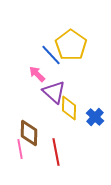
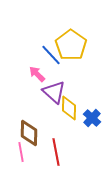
blue cross: moved 3 px left, 1 px down
pink line: moved 1 px right, 3 px down
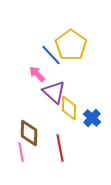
red line: moved 4 px right, 4 px up
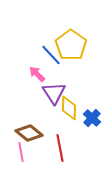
purple triangle: moved 1 px down; rotated 15 degrees clockwise
brown diamond: rotated 52 degrees counterclockwise
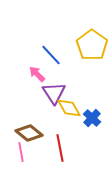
yellow pentagon: moved 21 px right
yellow diamond: rotated 30 degrees counterclockwise
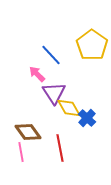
blue cross: moved 5 px left
brown diamond: moved 1 px left, 1 px up; rotated 16 degrees clockwise
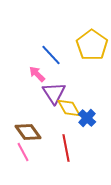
red line: moved 6 px right
pink line: moved 2 px right; rotated 18 degrees counterclockwise
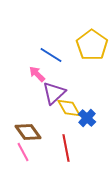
blue line: rotated 15 degrees counterclockwise
purple triangle: rotated 20 degrees clockwise
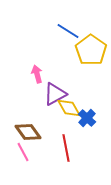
yellow pentagon: moved 1 px left, 5 px down
blue line: moved 17 px right, 24 px up
pink arrow: rotated 30 degrees clockwise
purple triangle: moved 1 px right, 1 px down; rotated 15 degrees clockwise
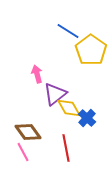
purple triangle: rotated 10 degrees counterclockwise
